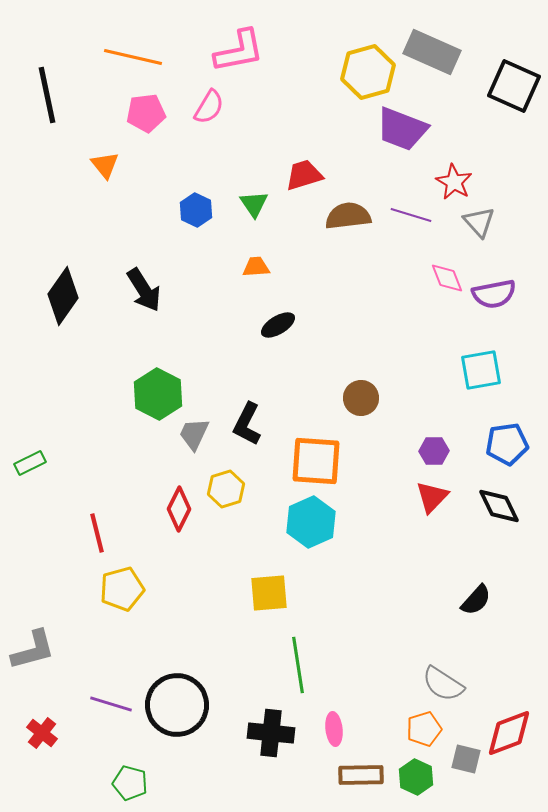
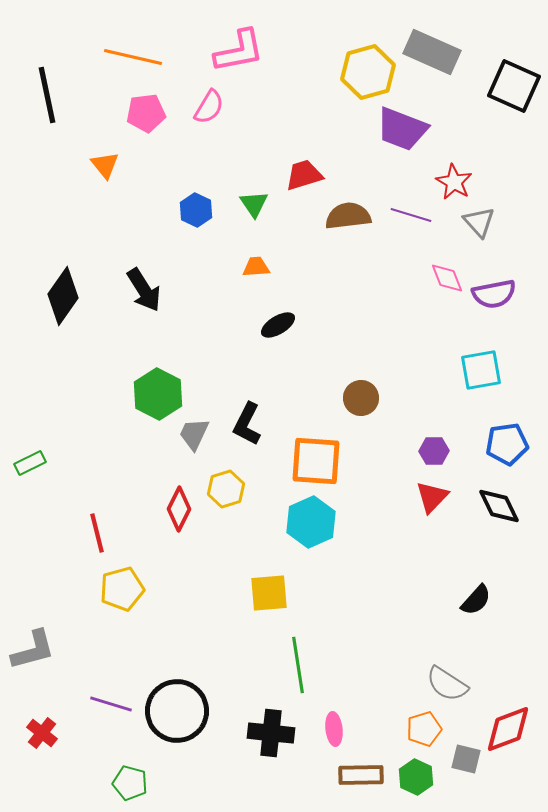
gray semicircle at (443, 684): moved 4 px right
black circle at (177, 705): moved 6 px down
red diamond at (509, 733): moved 1 px left, 4 px up
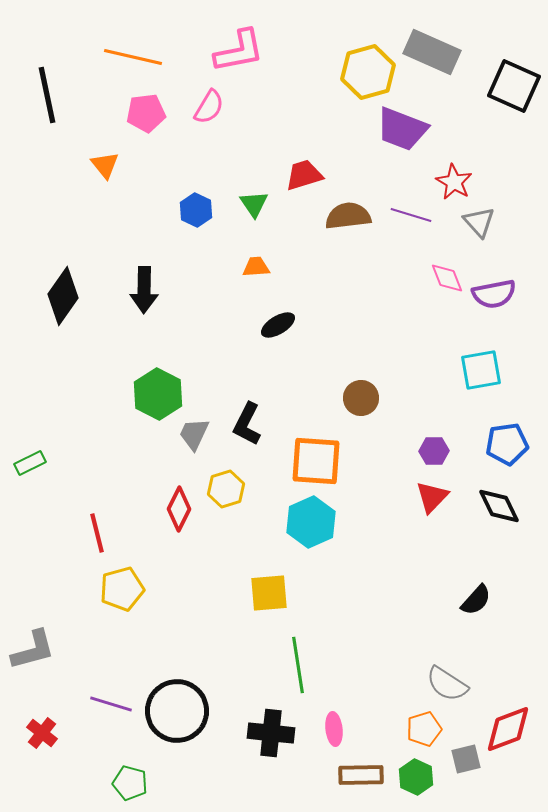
black arrow at (144, 290): rotated 33 degrees clockwise
gray square at (466, 759): rotated 28 degrees counterclockwise
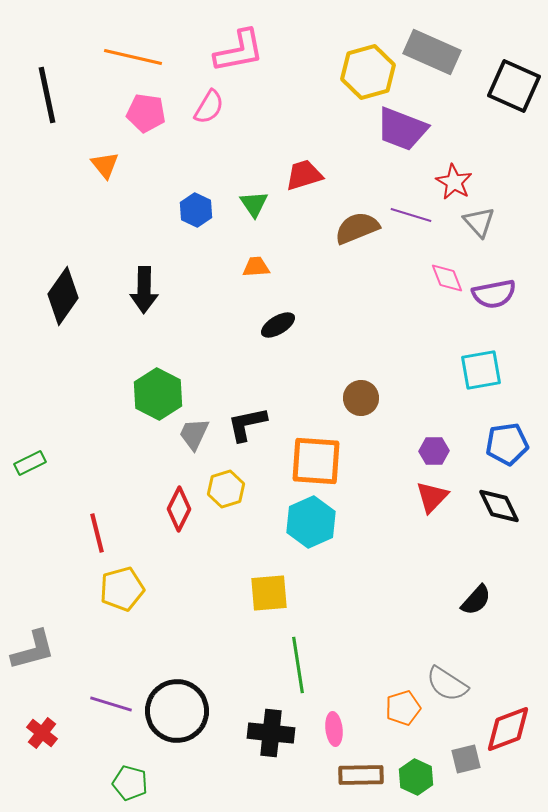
pink pentagon at (146, 113): rotated 15 degrees clockwise
brown semicircle at (348, 216): moved 9 px right, 12 px down; rotated 15 degrees counterclockwise
black L-shape at (247, 424): rotated 51 degrees clockwise
orange pentagon at (424, 729): moved 21 px left, 21 px up
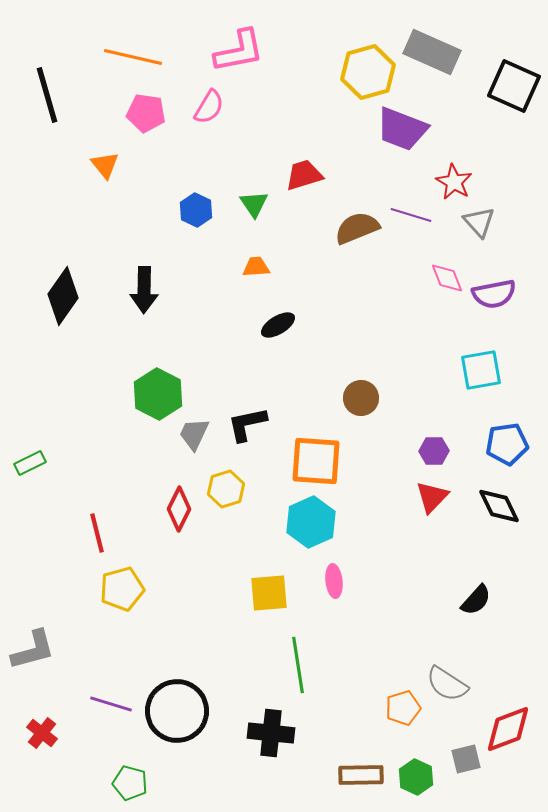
black line at (47, 95): rotated 4 degrees counterclockwise
pink ellipse at (334, 729): moved 148 px up
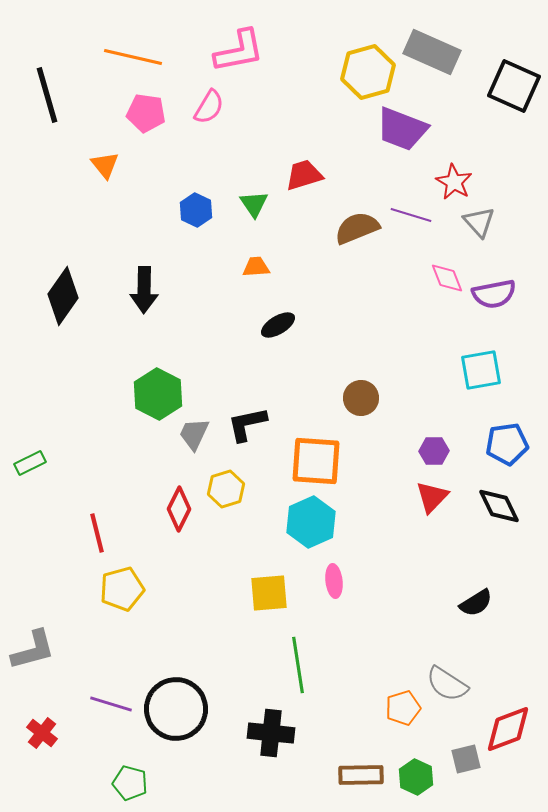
black semicircle at (476, 600): moved 3 px down; rotated 16 degrees clockwise
black circle at (177, 711): moved 1 px left, 2 px up
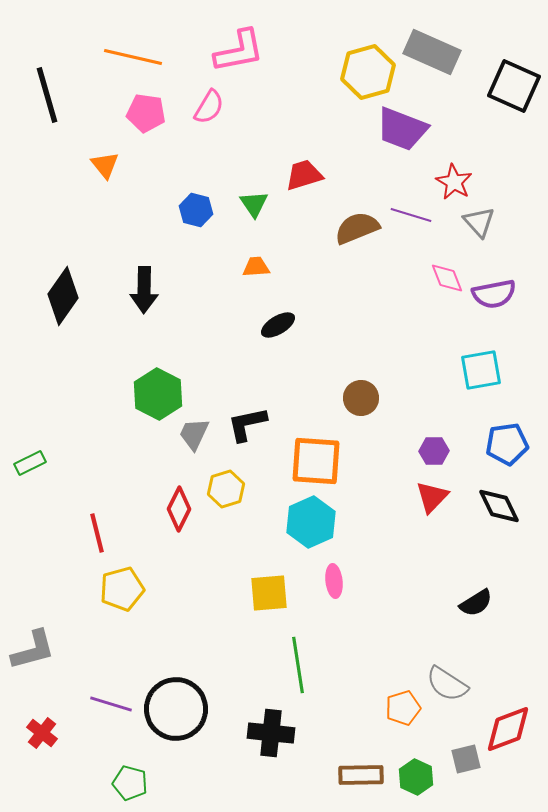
blue hexagon at (196, 210): rotated 12 degrees counterclockwise
